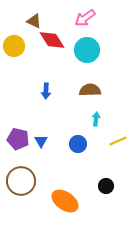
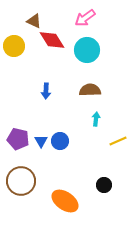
blue circle: moved 18 px left, 3 px up
black circle: moved 2 px left, 1 px up
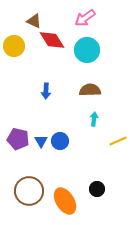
cyan arrow: moved 2 px left
brown circle: moved 8 px right, 10 px down
black circle: moved 7 px left, 4 px down
orange ellipse: rotated 24 degrees clockwise
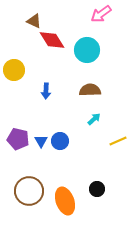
pink arrow: moved 16 px right, 4 px up
yellow circle: moved 24 px down
cyan arrow: rotated 40 degrees clockwise
orange ellipse: rotated 12 degrees clockwise
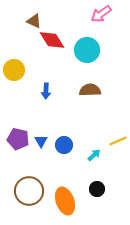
cyan arrow: moved 36 px down
blue circle: moved 4 px right, 4 px down
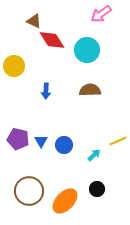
yellow circle: moved 4 px up
orange ellipse: rotated 64 degrees clockwise
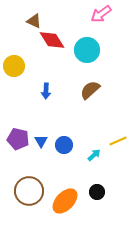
brown semicircle: rotated 40 degrees counterclockwise
black circle: moved 3 px down
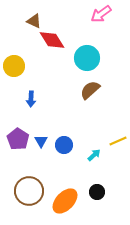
cyan circle: moved 8 px down
blue arrow: moved 15 px left, 8 px down
purple pentagon: rotated 20 degrees clockwise
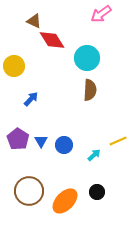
brown semicircle: rotated 135 degrees clockwise
blue arrow: rotated 140 degrees counterclockwise
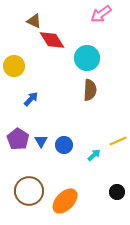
black circle: moved 20 px right
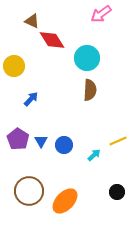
brown triangle: moved 2 px left
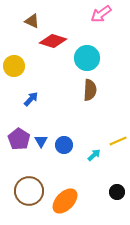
red diamond: moved 1 px right, 1 px down; rotated 40 degrees counterclockwise
purple pentagon: moved 1 px right
